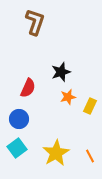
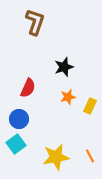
black star: moved 3 px right, 5 px up
cyan square: moved 1 px left, 4 px up
yellow star: moved 4 px down; rotated 20 degrees clockwise
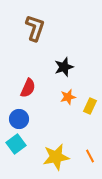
brown L-shape: moved 6 px down
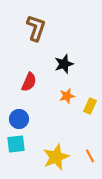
brown L-shape: moved 1 px right
black star: moved 3 px up
red semicircle: moved 1 px right, 6 px up
orange star: moved 1 px left, 1 px up
cyan square: rotated 30 degrees clockwise
yellow star: rotated 12 degrees counterclockwise
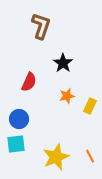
brown L-shape: moved 5 px right, 2 px up
black star: moved 1 px left, 1 px up; rotated 18 degrees counterclockwise
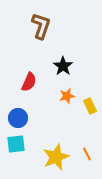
black star: moved 3 px down
yellow rectangle: rotated 49 degrees counterclockwise
blue circle: moved 1 px left, 1 px up
orange line: moved 3 px left, 2 px up
